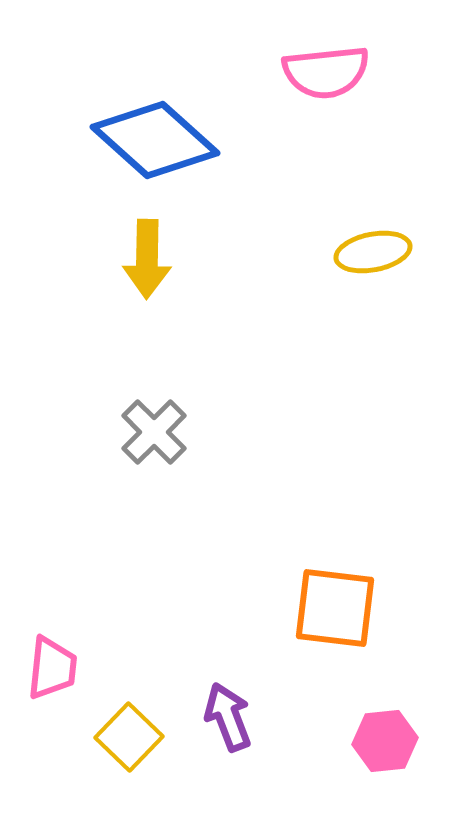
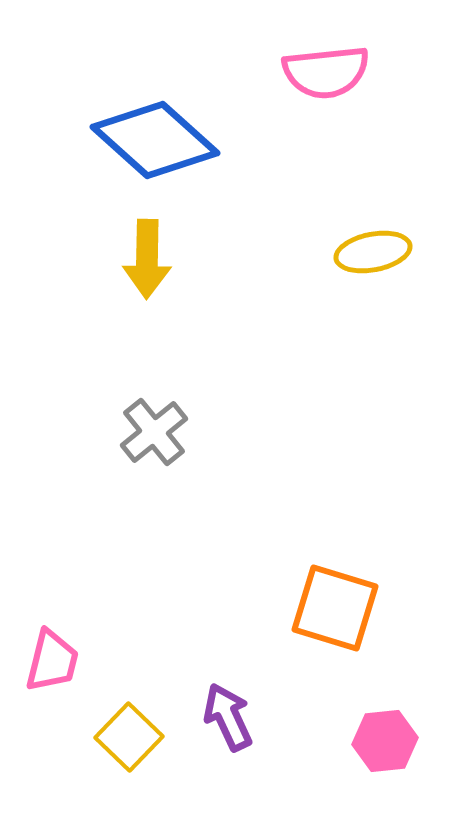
gray cross: rotated 6 degrees clockwise
orange square: rotated 10 degrees clockwise
pink trapezoid: moved 7 px up; rotated 8 degrees clockwise
purple arrow: rotated 4 degrees counterclockwise
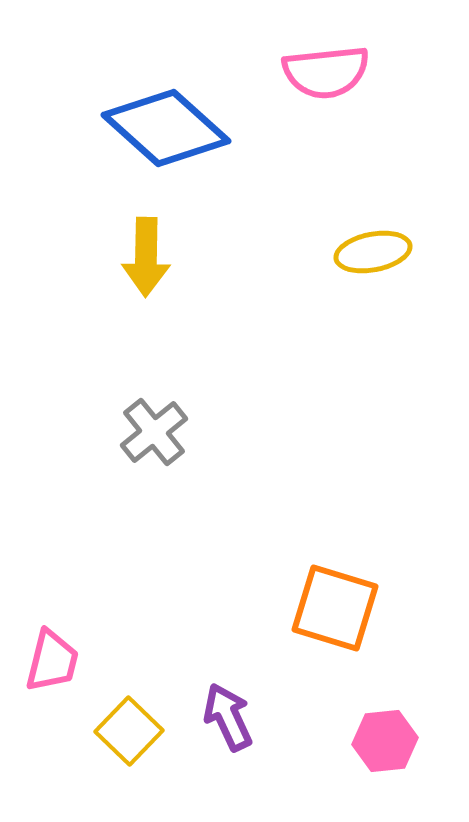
blue diamond: moved 11 px right, 12 px up
yellow arrow: moved 1 px left, 2 px up
yellow square: moved 6 px up
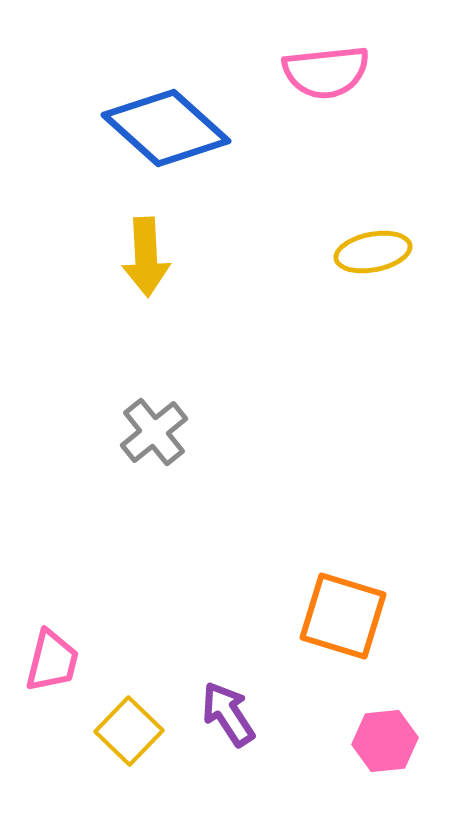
yellow arrow: rotated 4 degrees counterclockwise
orange square: moved 8 px right, 8 px down
purple arrow: moved 3 px up; rotated 8 degrees counterclockwise
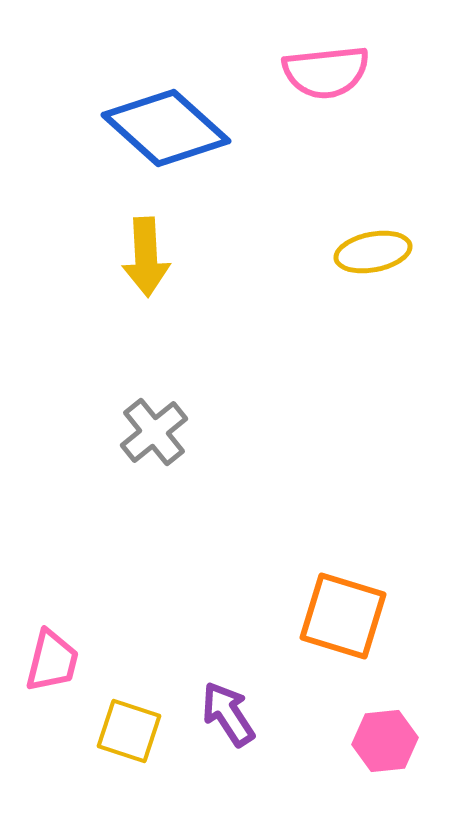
yellow square: rotated 26 degrees counterclockwise
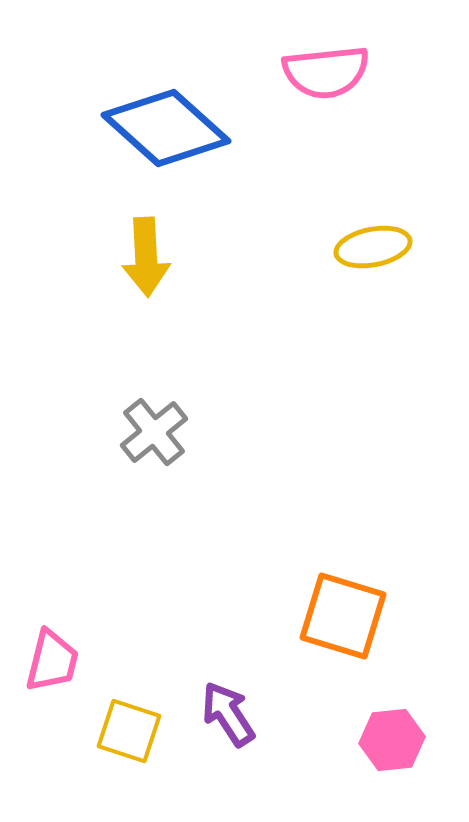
yellow ellipse: moved 5 px up
pink hexagon: moved 7 px right, 1 px up
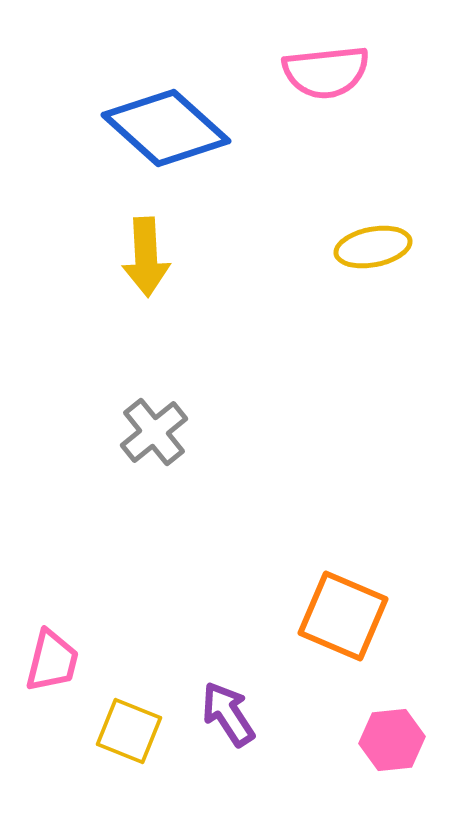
orange square: rotated 6 degrees clockwise
yellow square: rotated 4 degrees clockwise
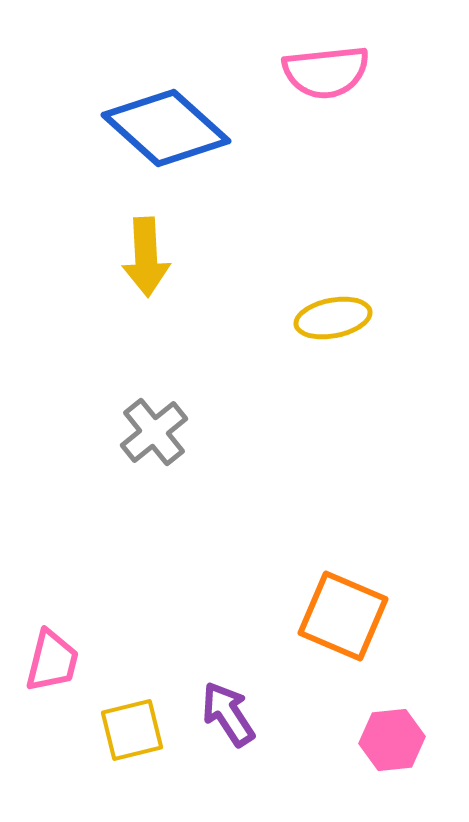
yellow ellipse: moved 40 px left, 71 px down
yellow square: moved 3 px right, 1 px up; rotated 36 degrees counterclockwise
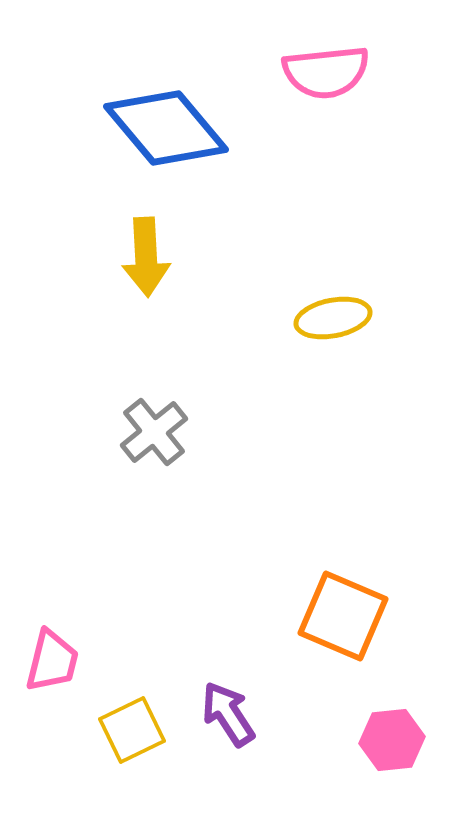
blue diamond: rotated 8 degrees clockwise
yellow square: rotated 12 degrees counterclockwise
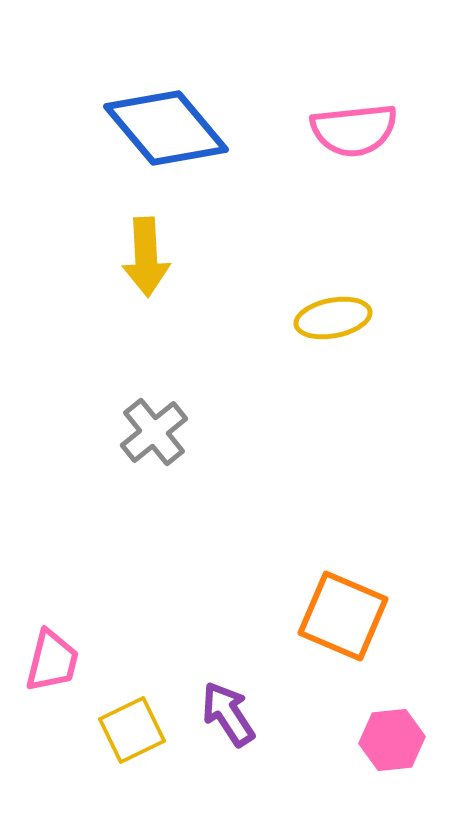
pink semicircle: moved 28 px right, 58 px down
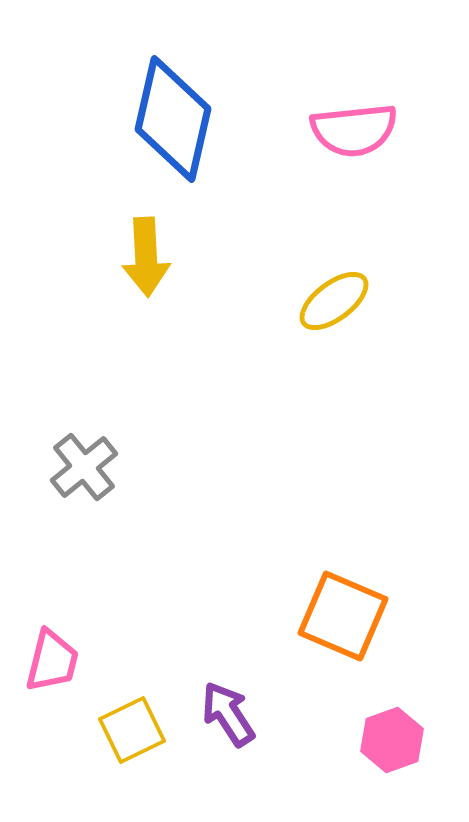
blue diamond: moved 7 px right, 9 px up; rotated 53 degrees clockwise
yellow ellipse: moved 1 px right, 17 px up; rotated 26 degrees counterclockwise
gray cross: moved 70 px left, 35 px down
pink hexagon: rotated 14 degrees counterclockwise
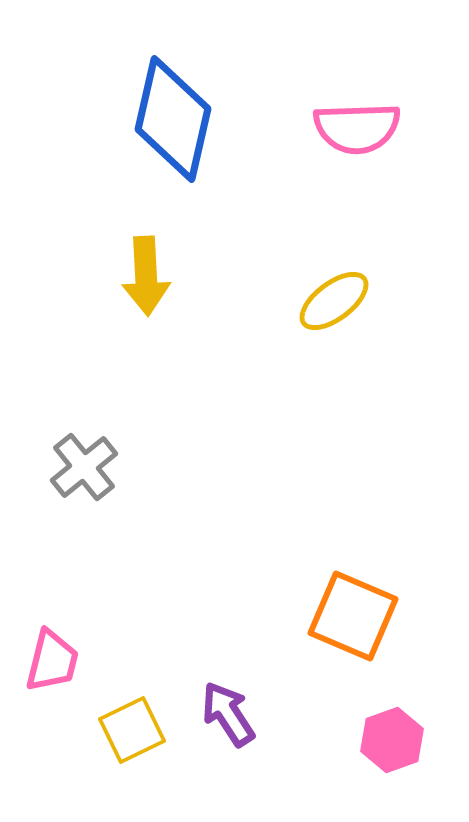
pink semicircle: moved 3 px right, 2 px up; rotated 4 degrees clockwise
yellow arrow: moved 19 px down
orange square: moved 10 px right
